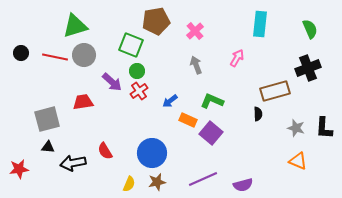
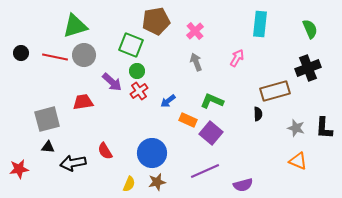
gray arrow: moved 3 px up
blue arrow: moved 2 px left
purple line: moved 2 px right, 8 px up
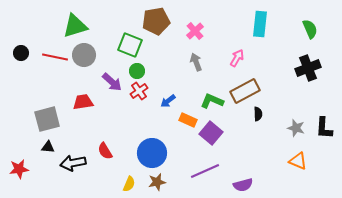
green square: moved 1 px left
brown rectangle: moved 30 px left; rotated 12 degrees counterclockwise
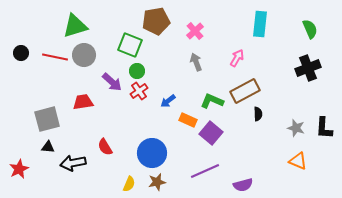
red semicircle: moved 4 px up
red star: rotated 18 degrees counterclockwise
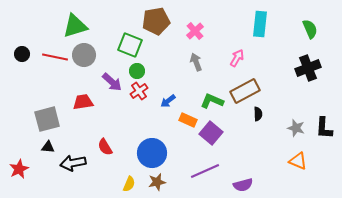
black circle: moved 1 px right, 1 px down
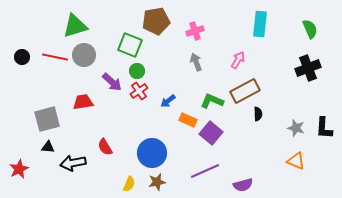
pink cross: rotated 24 degrees clockwise
black circle: moved 3 px down
pink arrow: moved 1 px right, 2 px down
orange triangle: moved 2 px left
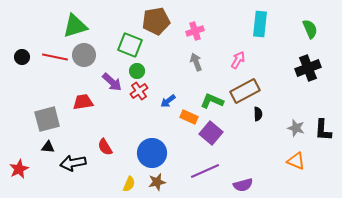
orange rectangle: moved 1 px right, 3 px up
black L-shape: moved 1 px left, 2 px down
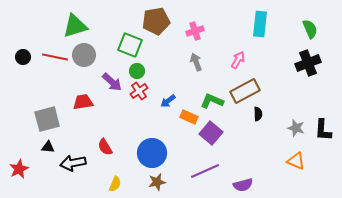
black circle: moved 1 px right
black cross: moved 5 px up
yellow semicircle: moved 14 px left
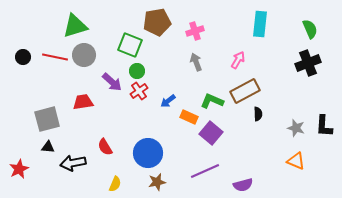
brown pentagon: moved 1 px right, 1 px down
black L-shape: moved 1 px right, 4 px up
blue circle: moved 4 px left
